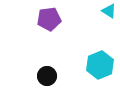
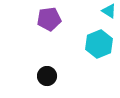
cyan hexagon: moved 1 px left, 21 px up
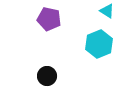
cyan triangle: moved 2 px left
purple pentagon: rotated 20 degrees clockwise
